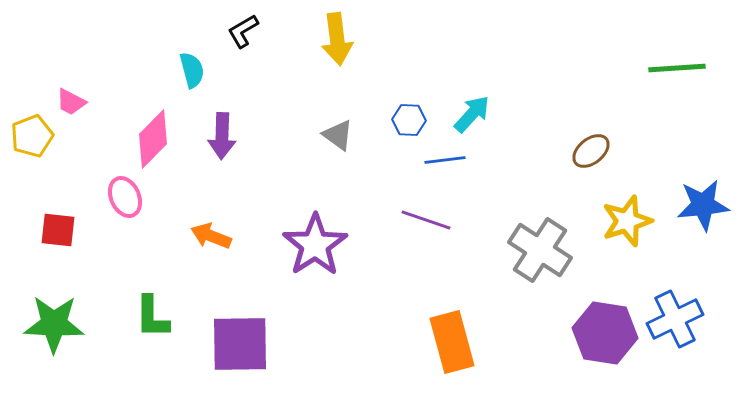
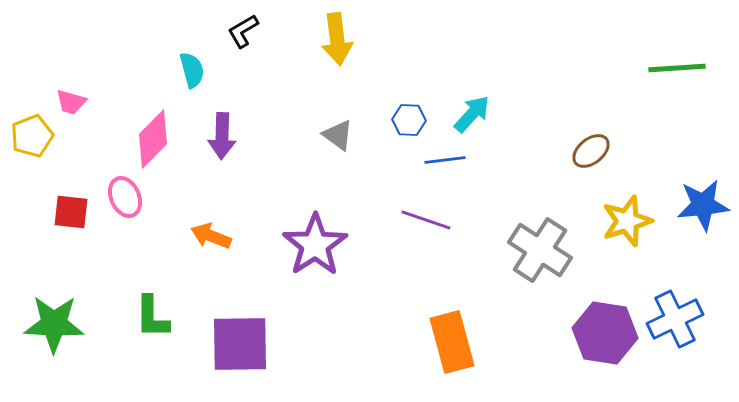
pink trapezoid: rotated 12 degrees counterclockwise
red square: moved 13 px right, 18 px up
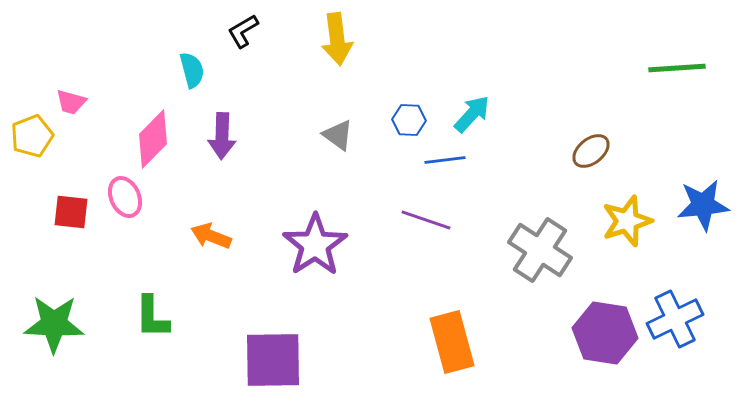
purple square: moved 33 px right, 16 px down
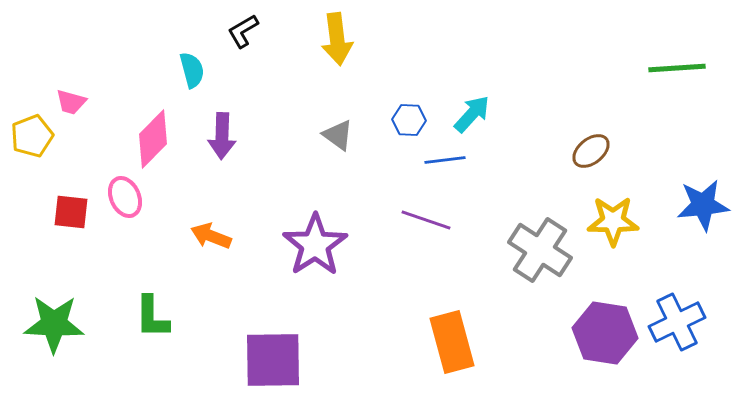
yellow star: moved 14 px left; rotated 18 degrees clockwise
blue cross: moved 2 px right, 3 px down
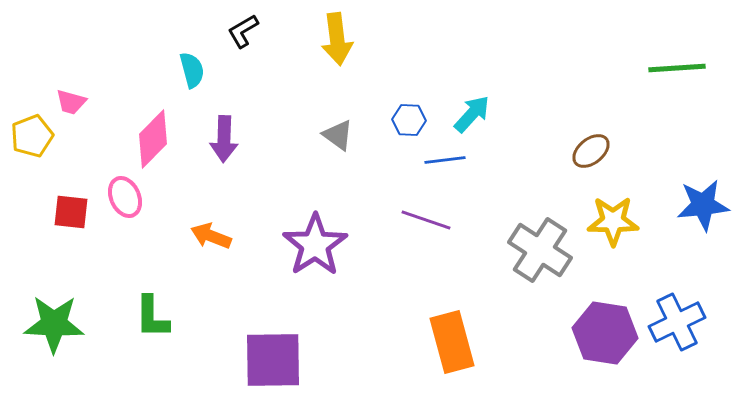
purple arrow: moved 2 px right, 3 px down
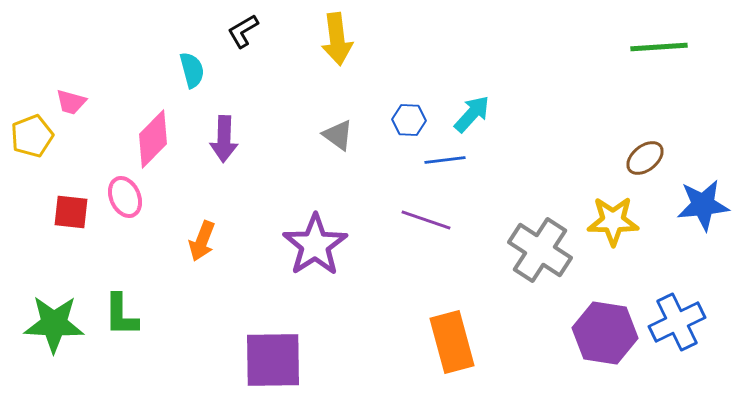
green line: moved 18 px left, 21 px up
brown ellipse: moved 54 px right, 7 px down
orange arrow: moved 9 px left, 5 px down; rotated 90 degrees counterclockwise
green L-shape: moved 31 px left, 2 px up
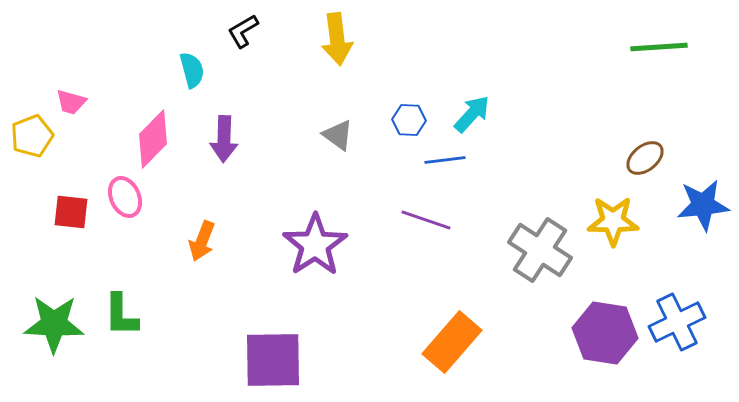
orange rectangle: rotated 56 degrees clockwise
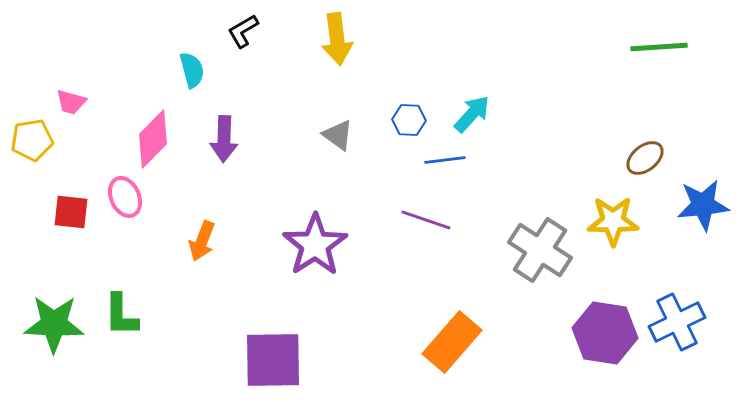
yellow pentagon: moved 4 px down; rotated 12 degrees clockwise
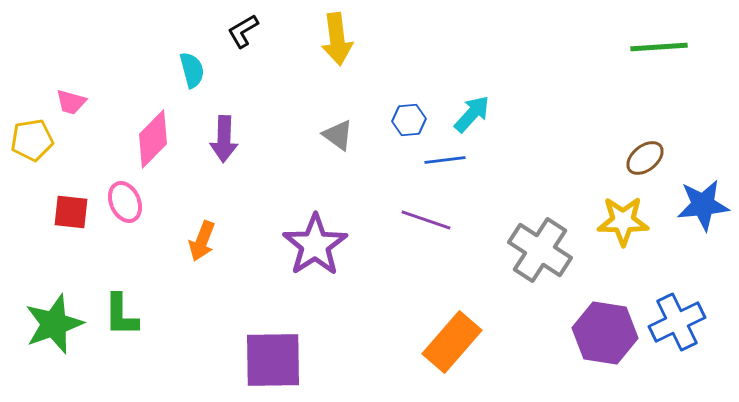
blue hexagon: rotated 8 degrees counterclockwise
pink ellipse: moved 5 px down
yellow star: moved 10 px right
green star: rotated 22 degrees counterclockwise
